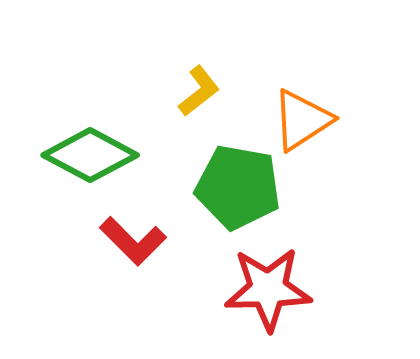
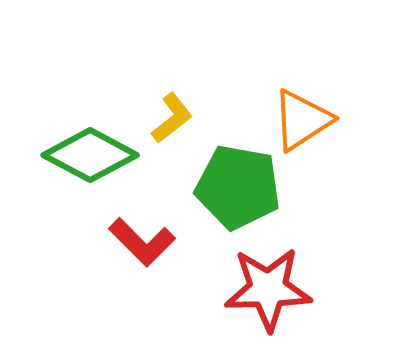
yellow L-shape: moved 27 px left, 27 px down
red L-shape: moved 9 px right, 1 px down
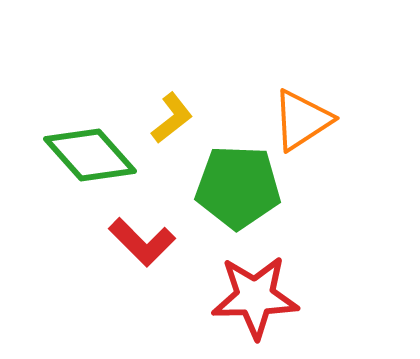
green diamond: rotated 20 degrees clockwise
green pentagon: rotated 8 degrees counterclockwise
red star: moved 13 px left, 8 px down
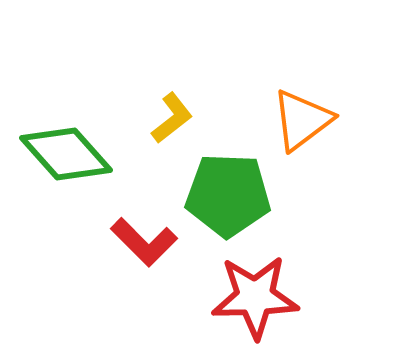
orange triangle: rotated 4 degrees counterclockwise
green diamond: moved 24 px left, 1 px up
green pentagon: moved 10 px left, 8 px down
red L-shape: moved 2 px right
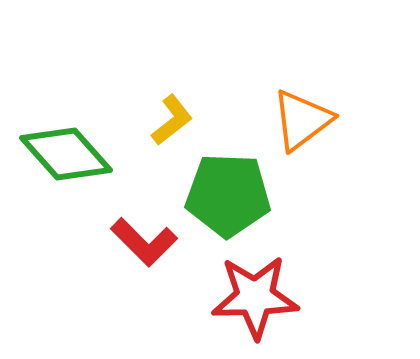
yellow L-shape: moved 2 px down
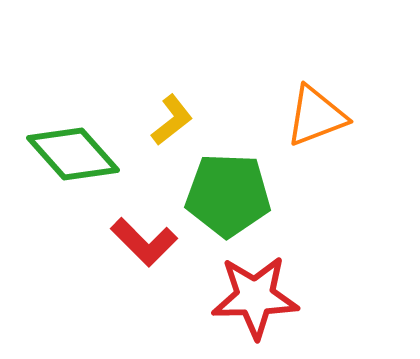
orange triangle: moved 14 px right, 4 px up; rotated 16 degrees clockwise
green diamond: moved 7 px right
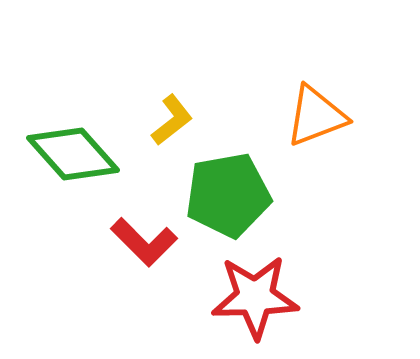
green pentagon: rotated 12 degrees counterclockwise
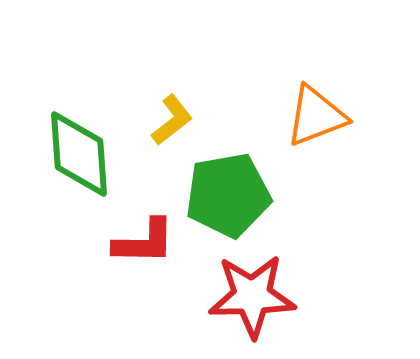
green diamond: moved 6 px right; rotated 38 degrees clockwise
red L-shape: rotated 44 degrees counterclockwise
red star: moved 3 px left, 1 px up
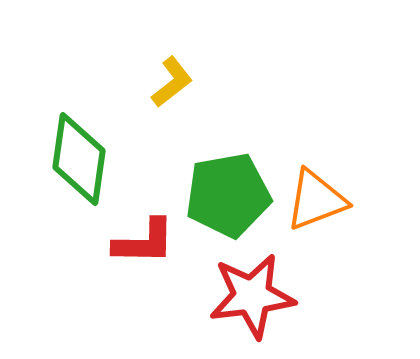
orange triangle: moved 84 px down
yellow L-shape: moved 38 px up
green diamond: moved 5 px down; rotated 12 degrees clockwise
red star: rotated 6 degrees counterclockwise
